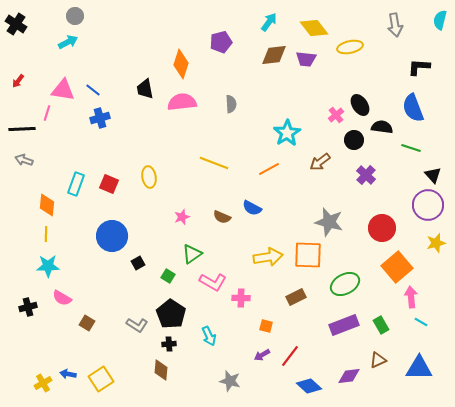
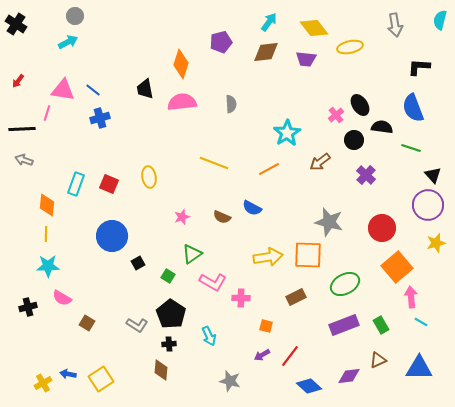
brown diamond at (274, 55): moved 8 px left, 3 px up
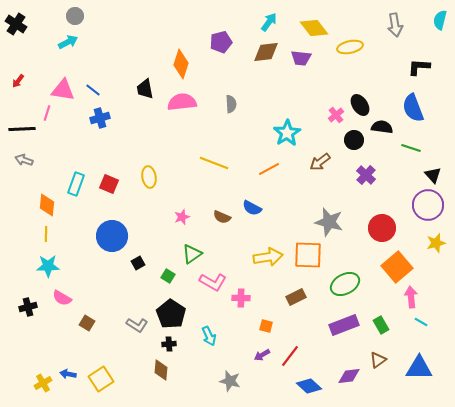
purple trapezoid at (306, 59): moved 5 px left, 1 px up
brown triangle at (378, 360): rotated 12 degrees counterclockwise
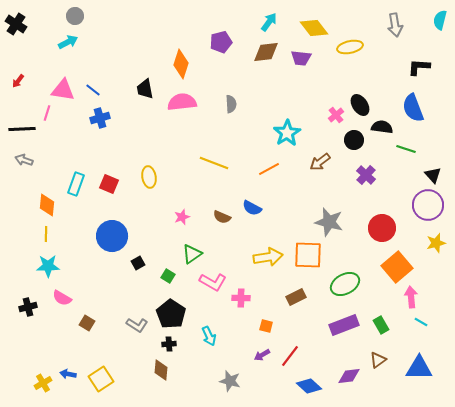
green line at (411, 148): moved 5 px left, 1 px down
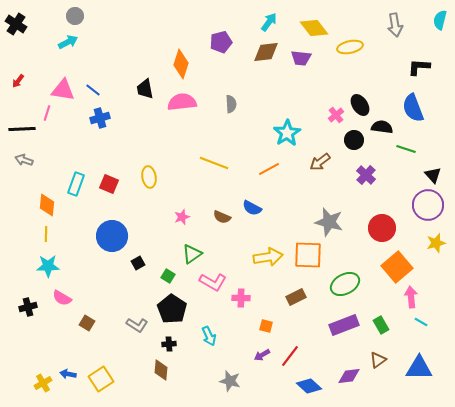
black pentagon at (171, 314): moved 1 px right, 5 px up
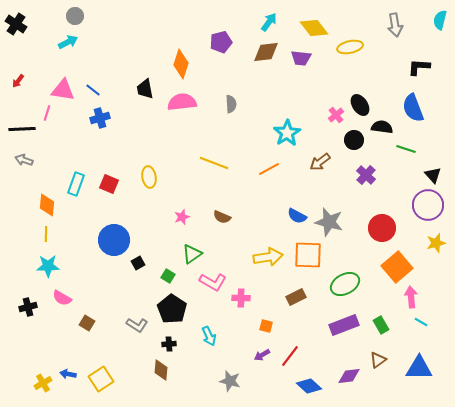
blue semicircle at (252, 208): moved 45 px right, 8 px down
blue circle at (112, 236): moved 2 px right, 4 px down
